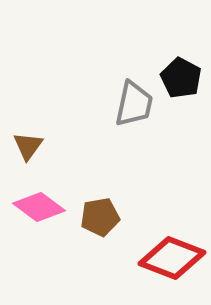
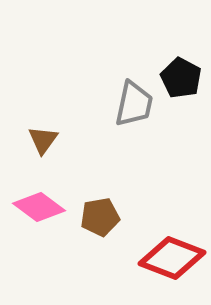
brown triangle: moved 15 px right, 6 px up
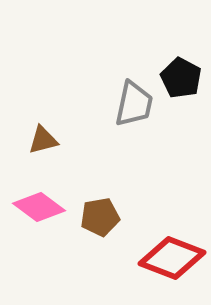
brown triangle: rotated 40 degrees clockwise
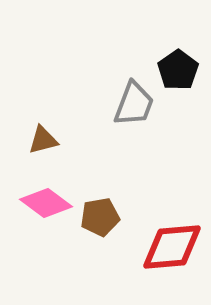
black pentagon: moved 3 px left, 8 px up; rotated 9 degrees clockwise
gray trapezoid: rotated 9 degrees clockwise
pink diamond: moved 7 px right, 4 px up
red diamond: moved 11 px up; rotated 26 degrees counterclockwise
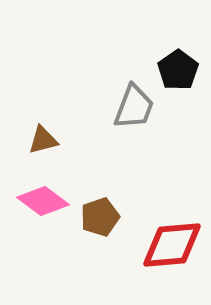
gray trapezoid: moved 3 px down
pink diamond: moved 3 px left, 2 px up
brown pentagon: rotated 9 degrees counterclockwise
red diamond: moved 2 px up
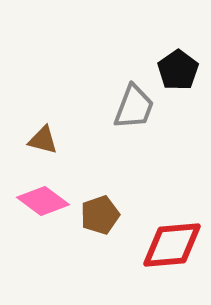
brown triangle: rotated 28 degrees clockwise
brown pentagon: moved 2 px up
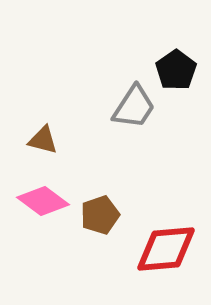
black pentagon: moved 2 px left
gray trapezoid: rotated 12 degrees clockwise
red diamond: moved 6 px left, 4 px down
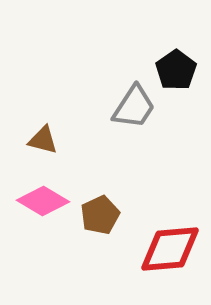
pink diamond: rotated 6 degrees counterclockwise
brown pentagon: rotated 6 degrees counterclockwise
red diamond: moved 4 px right
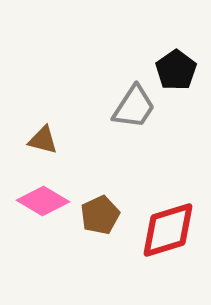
red diamond: moved 2 px left, 19 px up; rotated 12 degrees counterclockwise
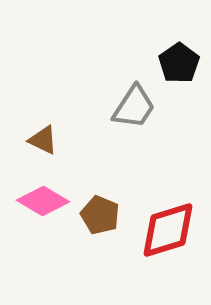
black pentagon: moved 3 px right, 7 px up
brown triangle: rotated 12 degrees clockwise
brown pentagon: rotated 24 degrees counterclockwise
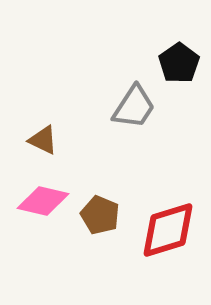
pink diamond: rotated 18 degrees counterclockwise
